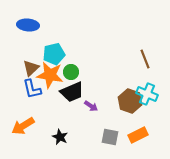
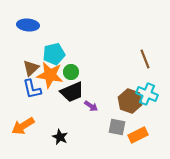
gray square: moved 7 px right, 10 px up
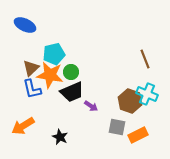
blue ellipse: moved 3 px left; rotated 20 degrees clockwise
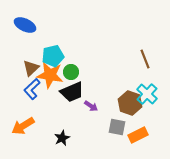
cyan pentagon: moved 1 px left, 2 px down
blue L-shape: rotated 60 degrees clockwise
cyan cross: rotated 20 degrees clockwise
brown hexagon: moved 2 px down
black star: moved 2 px right, 1 px down; rotated 21 degrees clockwise
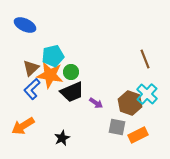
purple arrow: moved 5 px right, 3 px up
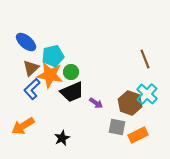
blue ellipse: moved 1 px right, 17 px down; rotated 15 degrees clockwise
